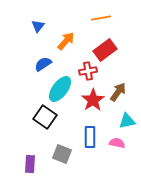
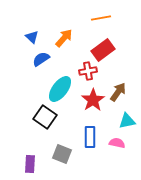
blue triangle: moved 6 px left, 11 px down; rotated 24 degrees counterclockwise
orange arrow: moved 2 px left, 3 px up
red rectangle: moved 2 px left
blue semicircle: moved 2 px left, 5 px up
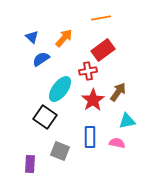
gray square: moved 2 px left, 3 px up
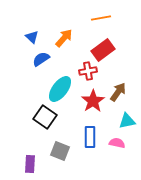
red star: moved 1 px down
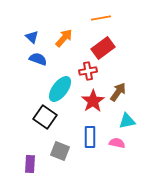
red rectangle: moved 2 px up
blue semicircle: moved 3 px left; rotated 54 degrees clockwise
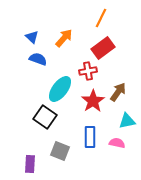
orange line: rotated 54 degrees counterclockwise
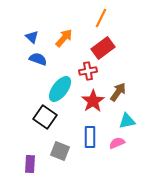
pink semicircle: rotated 35 degrees counterclockwise
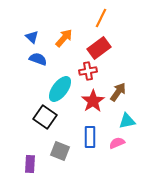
red rectangle: moved 4 px left
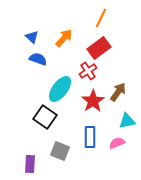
red cross: rotated 24 degrees counterclockwise
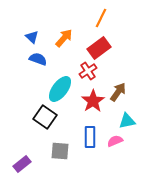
pink semicircle: moved 2 px left, 2 px up
gray square: rotated 18 degrees counterclockwise
purple rectangle: moved 8 px left; rotated 48 degrees clockwise
